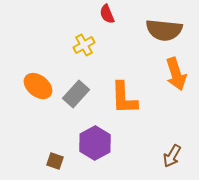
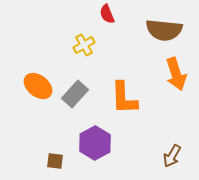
gray rectangle: moved 1 px left
brown square: rotated 12 degrees counterclockwise
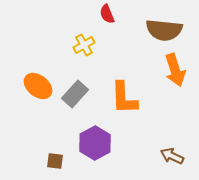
orange arrow: moved 1 px left, 4 px up
brown arrow: rotated 85 degrees clockwise
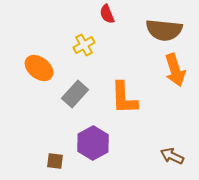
orange ellipse: moved 1 px right, 18 px up
purple hexagon: moved 2 px left
